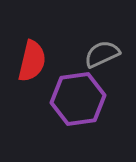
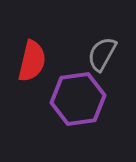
gray semicircle: rotated 36 degrees counterclockwise
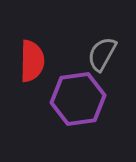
red semicircle: rotated 12 degrees counterclockwise
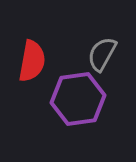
red semicircle: rotated 9 degrees clockwise
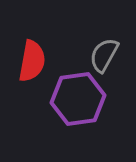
gray semicircle: moved 2 px right, 1 px down
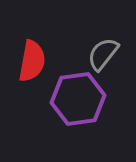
gray semicircle: moved 1 px left, 1 px up; rotated 9 degrees clockwise
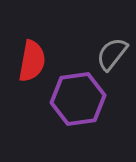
gray semicircle: moved 9 px right
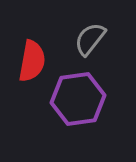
gray semicircle: moved 22 px left, 15 px up
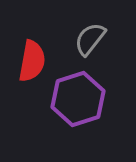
purple hexagon: rotated 10 degrees counterclockwise
